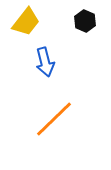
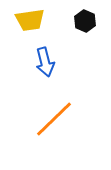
yellow trapezoid: moved 4 px right, 2 px up; rotated 44 degrees clockwise
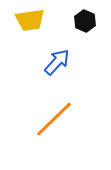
blue arrow: moved 12 px right; rotated 124 degrees counterclockwise
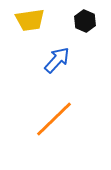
blue arrow: moved 2 px up
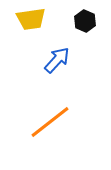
yellow trapezoid: moved 1 px right, 1 px up
orange line: moved 4 px left, 3 px down; rotated 6 degrees clockwise
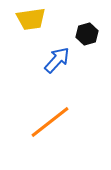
black hexagon: moved 2 px right, 13 px down; rotated 20 degrees clockwise
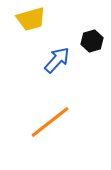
yellow trapezoid: rotated 8 degrees counterclockwise
black hexagon: moved 5 px right, 7 px down
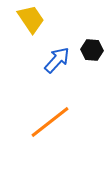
yellow trapezoid: rotated 108 degrees counterclockwise
black hexagon: moved 9 px down; rotated 20 degrees clockwise
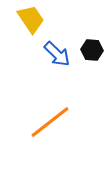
blue arrow: moved 6 px up; rotated 92 degrees clockwise
